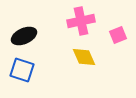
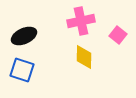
pink square: rotated 30 degrees counterclockwise
yellow diamond: rotated 25 degrees clockwise
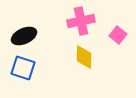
blue square: moved 1 px right, 2 px up
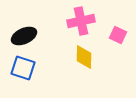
pink square: rotated 12 degrees counterclockwise
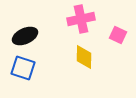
pink cross: moved 2 px up
black ellipse: moved 1 px right
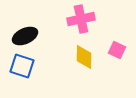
pink square: moved 1 px left, 15 px down
blue square: moved 1 px left, 2 px up
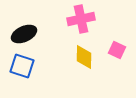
black ellipse: moved 1 px left, 2 px up
